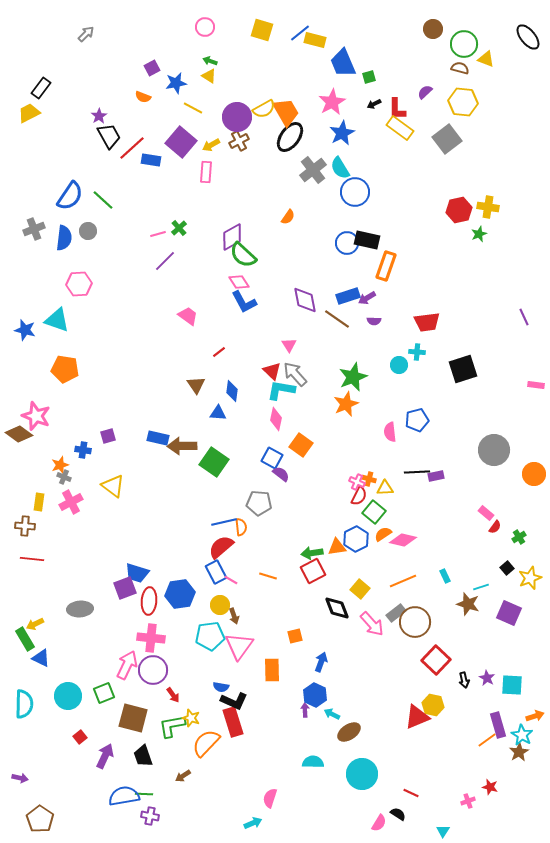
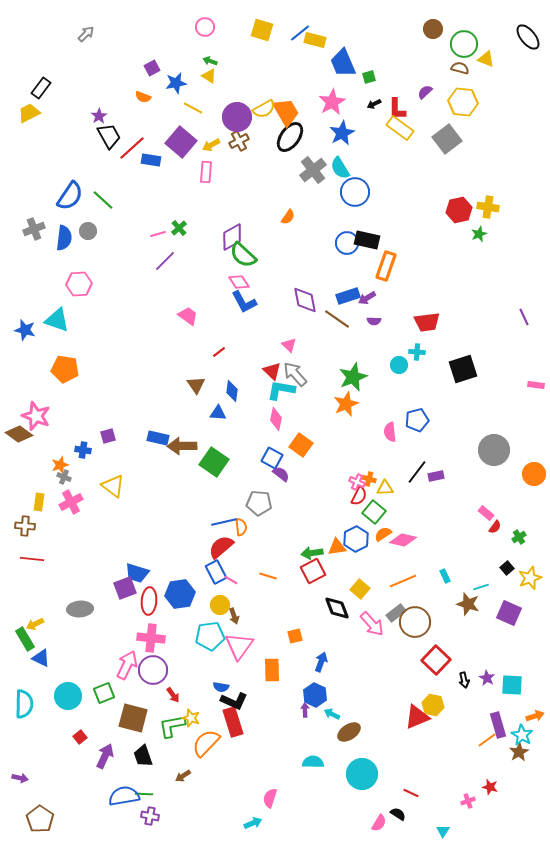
pink triangle at (289, 345): rotated 14 degrees counterclockwise
black line at (417, 472): rotated 50 degrees counterclockwise
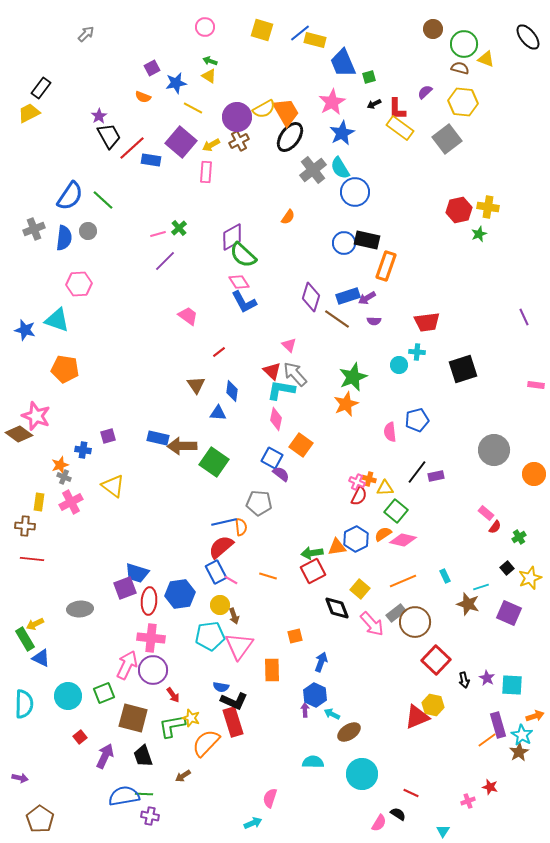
blue circle at (347, 243): moved 3 px left
purple diamond at (305, 300): moved 6 px right, 3 px up; rotated 28 degrees clockwise
green square at (374, 512): moved 22 px right, 1 px up
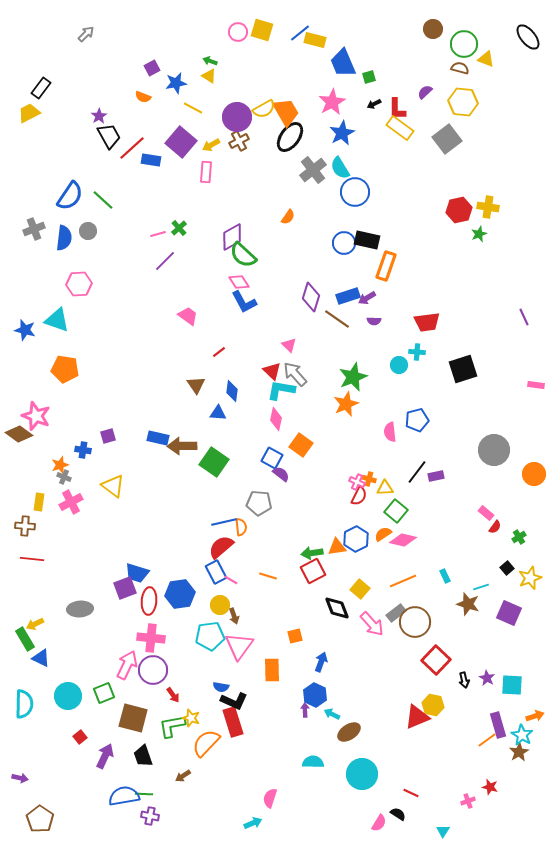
pink circle at (205, 27): moved 33 px right, 5 px down
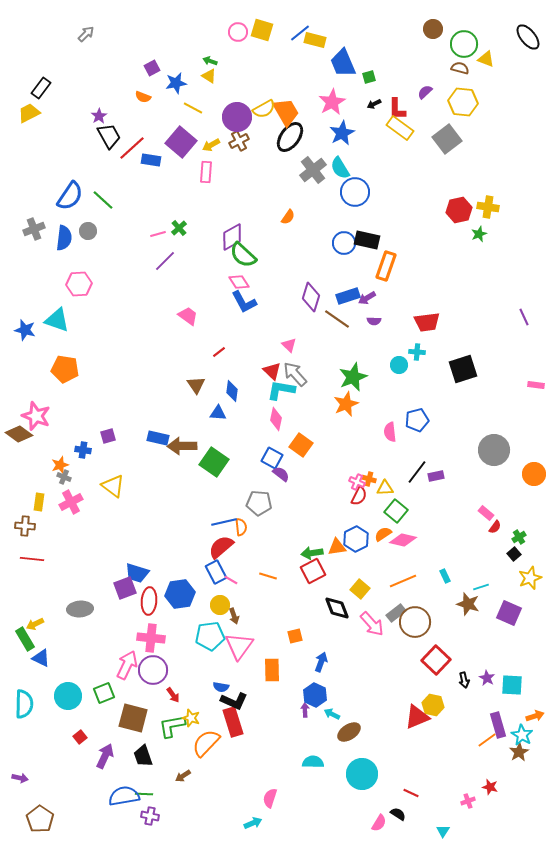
black square at (507, 568): moved 7 px right, 14 px up
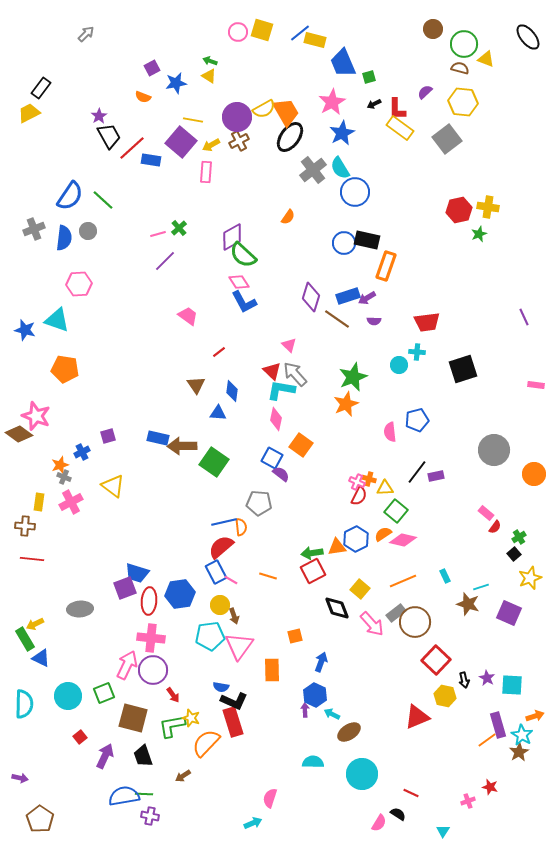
yellow line at (193, 108): moved 12 px down; rotated 18 degrees counterclockwise
blue cross at (83, 450): moved 1 px left, 2 px down; rotated 35 degrees counterclockwise
yellow hexagon at (433, 705): moved 12 px right, 9 px up
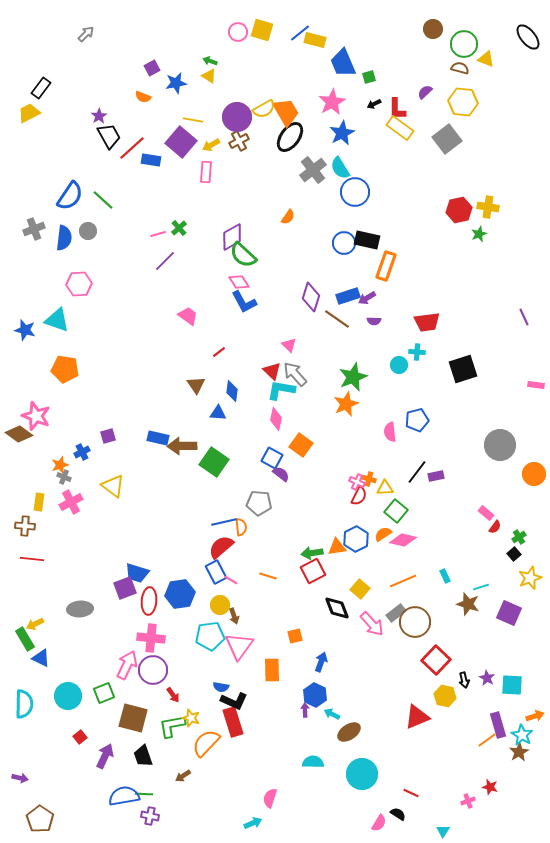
gray circle at (494, 450): moved 6 px right, 5 px up
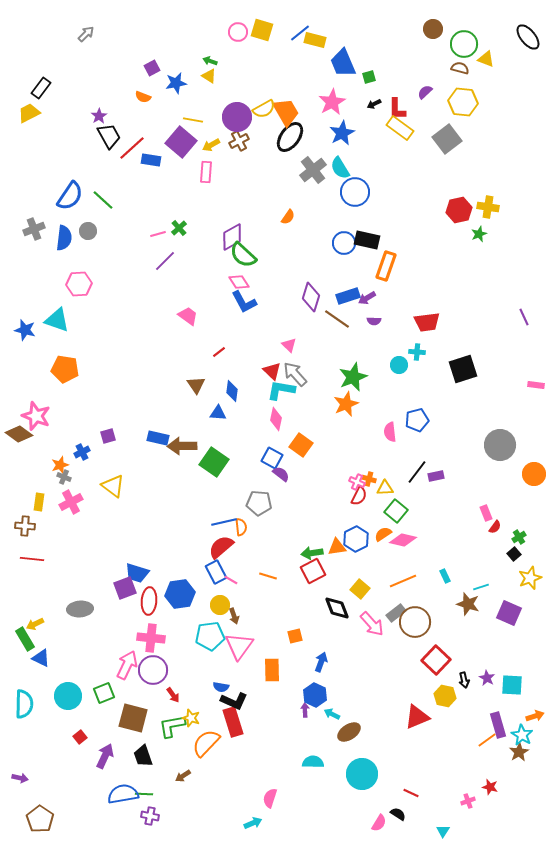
pink rectangle at (486, 513): rotated 28 degrees clockwise
blue semicircle at (124, 796): moved 1 px left, 2 px up
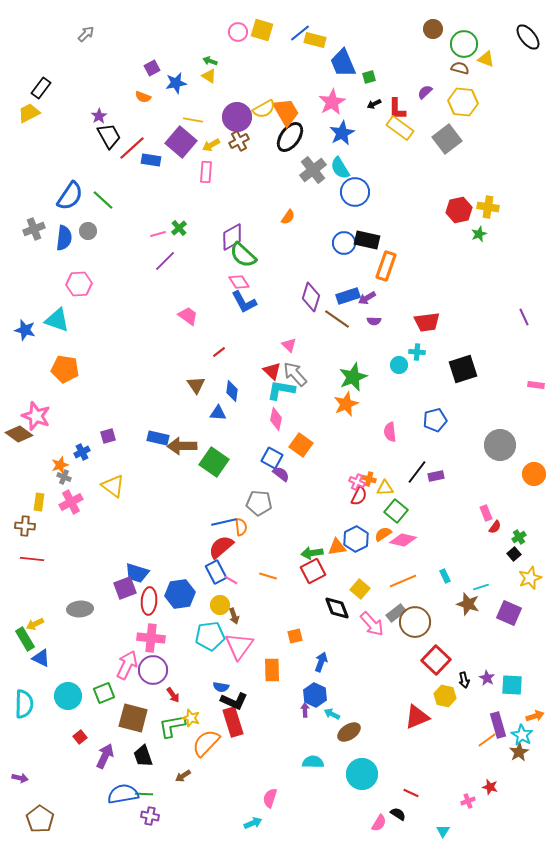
blue pentagon at (417, 420): moved 18 px right
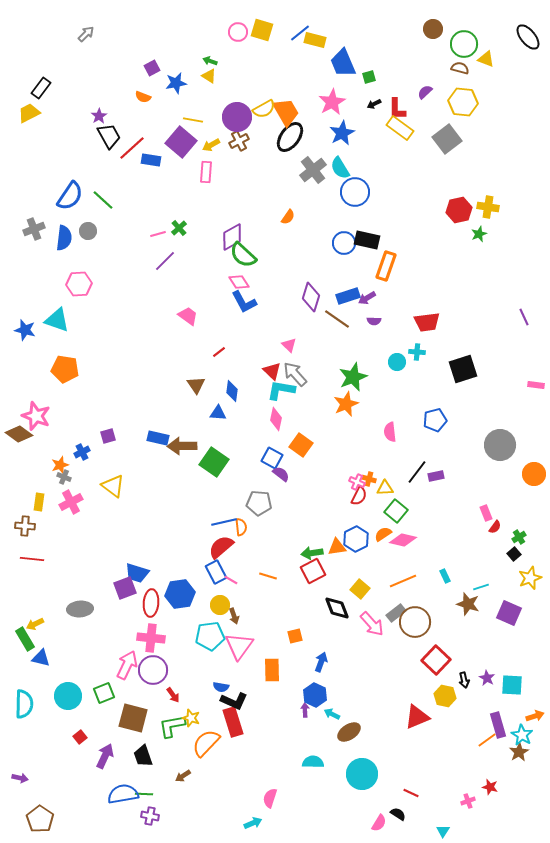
cyan circle at (399, 365): moved 2 px left, 3 px up
red ellipse at (149, 601): moved 2 px right, 2 px down
blue triangle at (41, 658): rotated 12 degrees counterclockwise
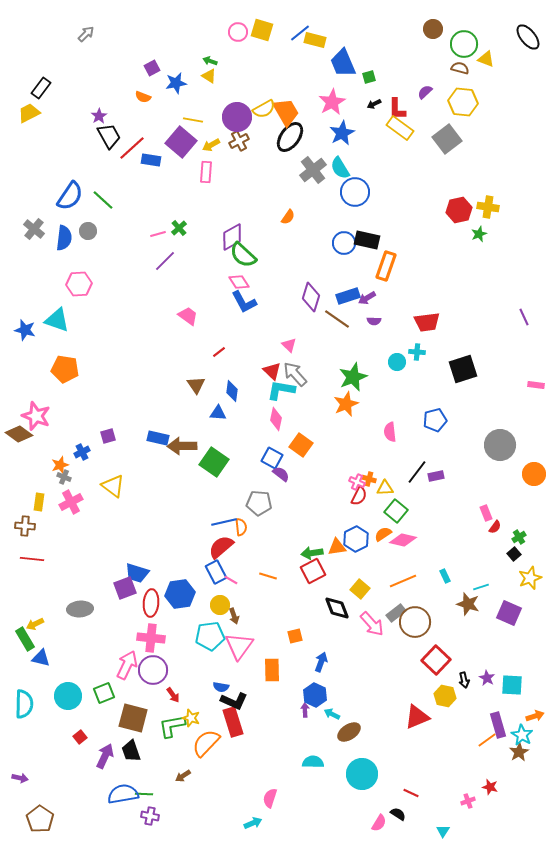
gray cross at (34, 229): rotated 30 degrees counterclockwise
black trapezoid at (143, 756): moved 12 px left, 5 px up
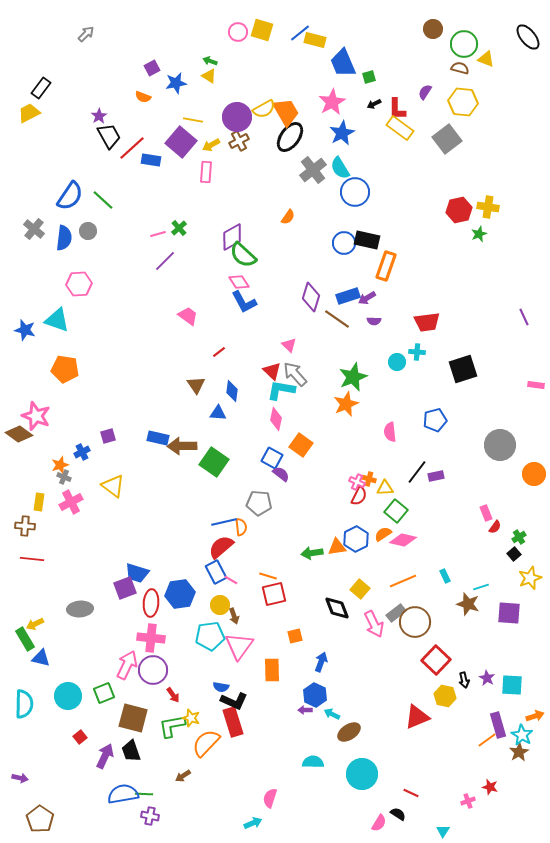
purple semicircle at (425, 92): rotated 14 degrees counterclockwise
red square at (313, 571): moved 39 px left, 23 px down; rotated 15 degrees clockwise
purple square at (509, 613): rotated 20 degrees counterclockwise
pink arrow at (372, 624): moved 2 px right; rotated 16 degrees clockwise
purple arrow at (305, 710): rotated 88 degrees counterclockwise
